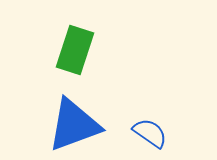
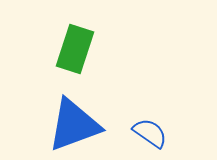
green rectangle: moved 1 px up
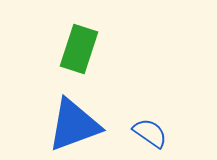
green rectangle: moved 4 px right
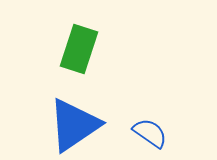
blue triangle: rotated 14 degrees counterclockwise
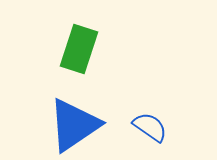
blue semicircle: moved 6 px up
